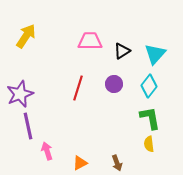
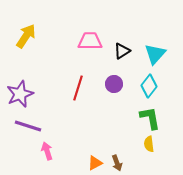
purple line: rotated 60 degrees counterclockwise
orange triangle: moved 15 px right
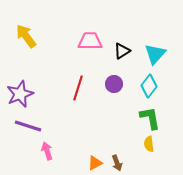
yellow arrow: rotated 70 degrees counterclockwise
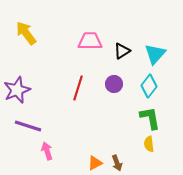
yellow arrow: moved 3 px up
purple star: moved 3 px left, 4 px up
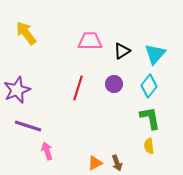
yellow semicircle: moved 2 px down
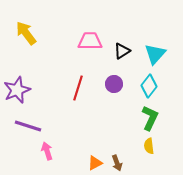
green L-shape: rotated 35 degrees clockwise
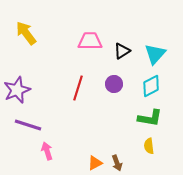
cyan diamond: moved 2 px right; rotated 25 degrees clockwise
green L-shape: rotated 75 degrees clockwise
purple line: moved 1 px up
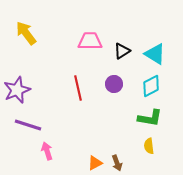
cyan triangle: rotated 40 degrees counterclockwise
red line: rotated 30 degrees counterclockwise
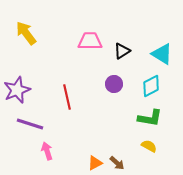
cyan triangle: moved 7 px right
red line: moved 11 px left, 9 px down
purple line: moved 2 px right, 1 px up
yellow semicircle: rotated 126 degrees clockwise
brown arrow: rotated 28 degrees counterclockwise
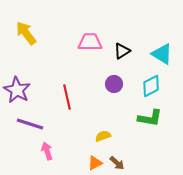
pink trapezoid: moved 1 px down
purple star: rotated 20 degrees counterclockwise
yellow semicircle: moved 46 px left, 10 px up; rotated 49 degrees counterclockwise
